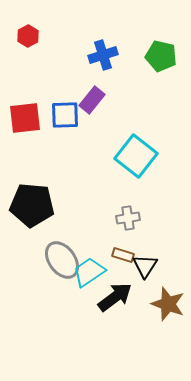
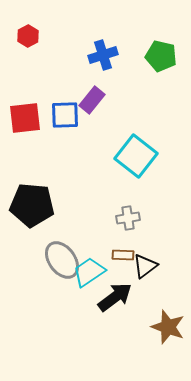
brown rectangle: rotated 15 degrees counterclockwise
black triangle: rotated 20 degrees clockwise
brown star: moved 23 px down
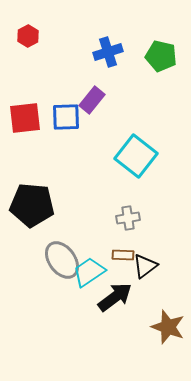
blue cross: moved 5 px right, 3 px up
blue square: moved 1 px right, 2 px down
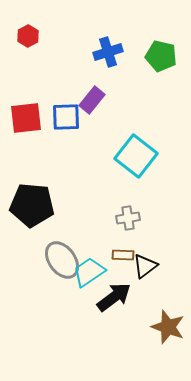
red square: moved 1 px right
black arrow: moved 1 px left
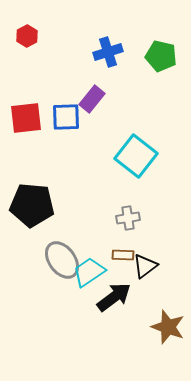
red hexagon: moved 1 px left
purple rectangle: moved 1 px up
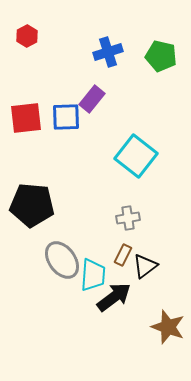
brown rectangle: rotated 65 degrees counterclockwise
cyan trapezoid: moved 4 px right, 3 px down; rotated 128 degrees clockwise
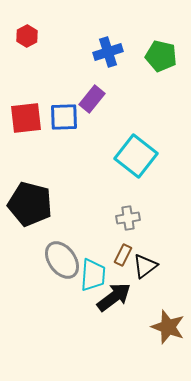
blue square: moved 2 px left
black pentagon: moved 2 px left, 1 px up; rotated 9 degrees clockwise
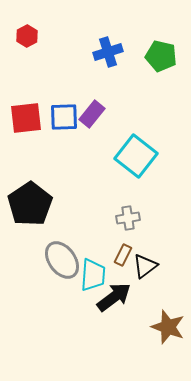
purple rectangle: moved 15 px down
black pentagon: rotated 24 degrees clockwise
